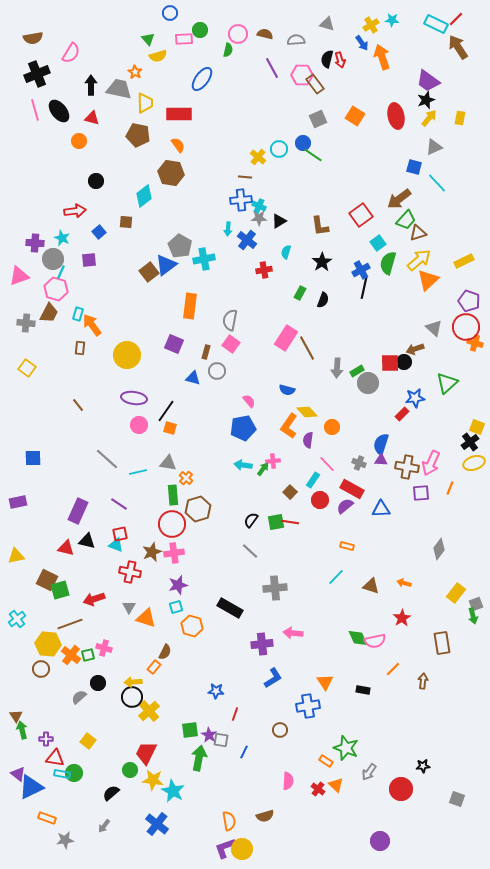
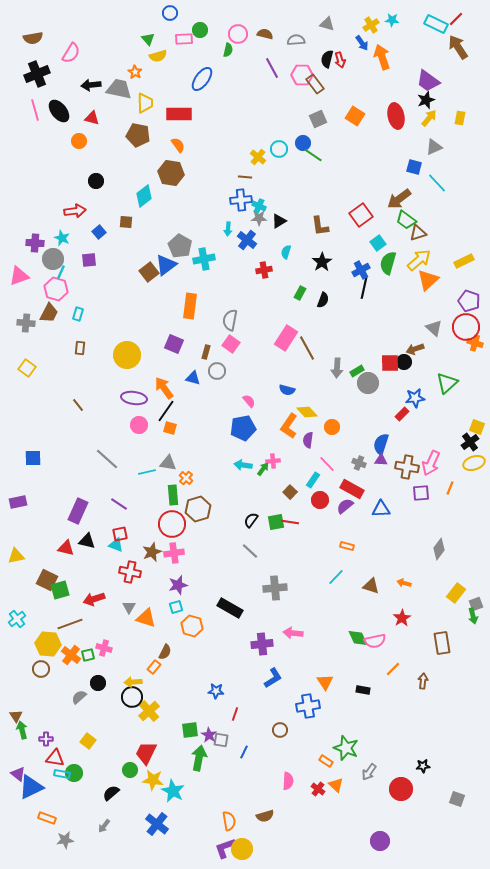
black arrow at (91, 85): rotated 96 degrees counterclockwise
green trapezoid at (406, 220): rotated 85 degrees clockwise
orange arrow at (92, 325): moved 72 px right, 63 px down
cyan line at (138, 472): moved 9 px right
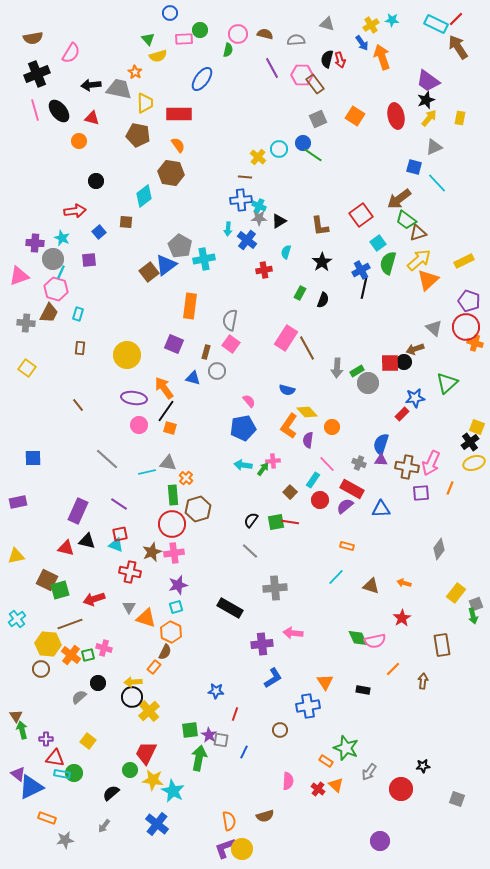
orange hexagon at (192, 626): moved 21 px left, 6 px down; rotated 10 degrees clockwise
brown rectangle at (442, 643): moved 2 px down
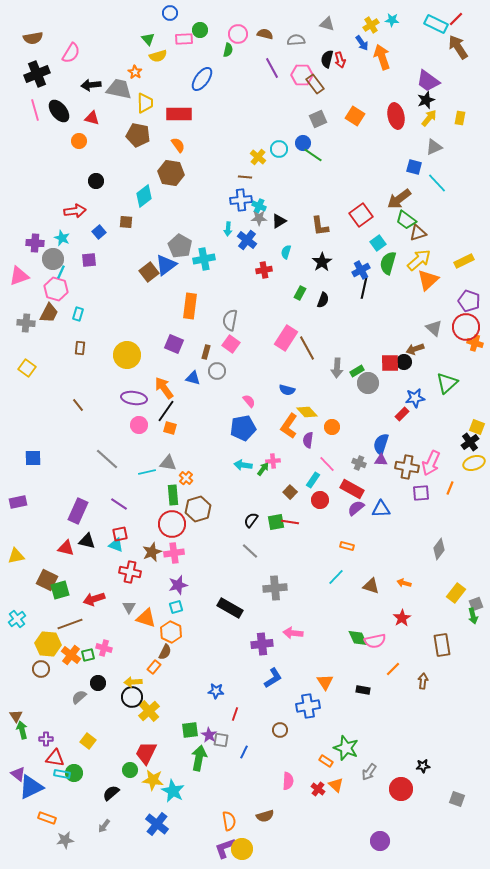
purple semicircle at (345, 506): moved 11 px right, 2 px down
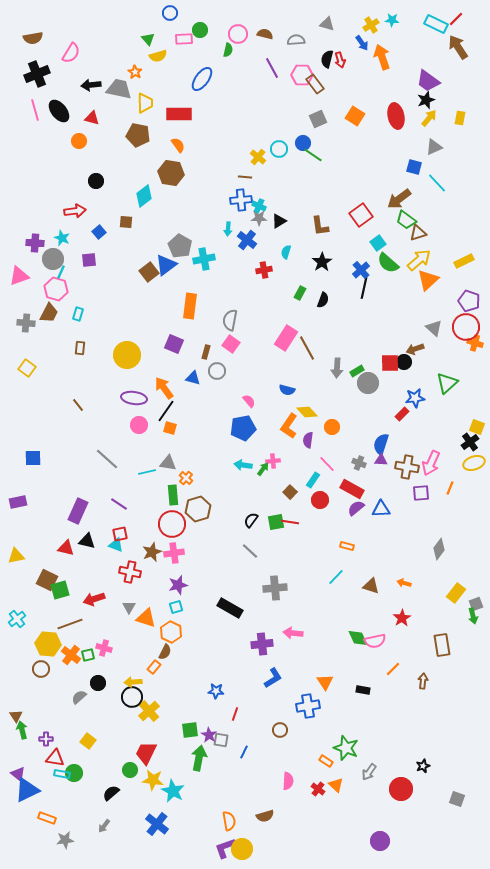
green semicircle at (388, 263): rotated 65 degrees counterclockwise
blue cross at (361, 270): rotated 12 degrees counterclockwise
black star at (423, 766): rotated 16 degrees counterclockwise
blue triangle at (31, 787): moved 4 px left, 3 px down
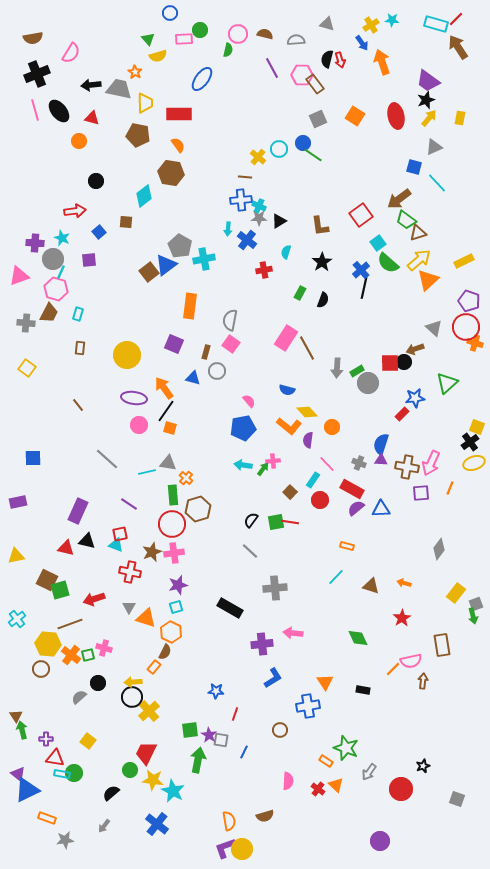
cyan rectangle at (436, 24): rotated 10 degrees counterclockwise
orange arrow at (382, 57): moved 5 px down
orange L-shape at (289, 426): rotated 85 degrees counterclockwise
purple line at (119, 504): moved 10 px right
pink semicircle at (375, 641): moved 36 px right, 20 px down
green arrow at (199, 758): moved 1 px left, 2 px down
